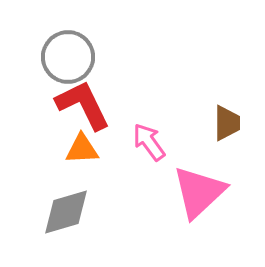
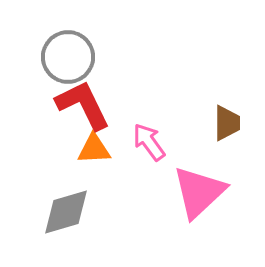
orange triangle: moved 12 px right
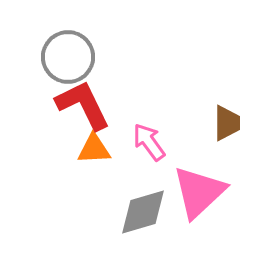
gray diamond: moved 77 px right
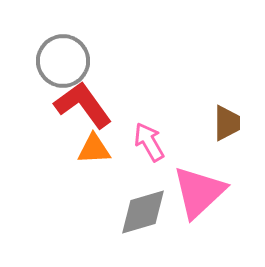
gray circle: moved 5 px left, 4 px down
red L-shape: rotated 10 degrees counterclockwise
pink arrow: rotated 6 degrees clockwise
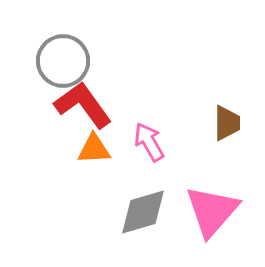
pink triangle: moved 13 px right, 19 px down; rotated 6 degrees counterclockwise
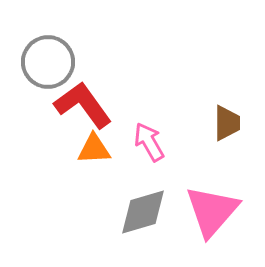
gray circle: moved 15 px left, 1 px down
